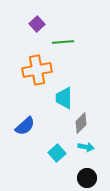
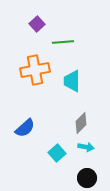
orange cross: moved 2 px left
cyan trapezoid: moved 8 px right, 17 px up
blue semicircle: moved 2 px down
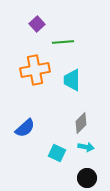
cyan trapezoid: moved 1 px up
cyan square: rotated 24 degrees counterclockwise
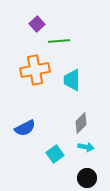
green line: moved 4 px left, 1 px up
blue semicircle: rotated 15 degrees clockwise
cyan square: moved 2 px left, 1 px down; rotated 30 degrees clockwise
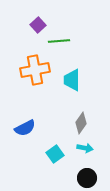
purple square: moved 1 px right, 1 px down
gray diamond: rotated 10 degrees counterclockwise
cyan arrow: moved 1 px left, 1 px down
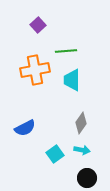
green line: moved 7 px right, 10 px down
cyan arrow: moved 3 px left, 2 px down
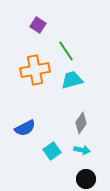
purple square: rotated 14 degrees counterclockwise
green line: rotated 60 degrees clockwise
cyan trapezoid: rotated 75 degrees clockwise
cyan square: moved 3 px left, 3 px up
black circle: moved 1 px left, 1 px down
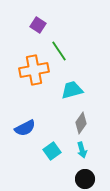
green line: moved 7 px left
orange cross: moved 1 px left
cyan trapezoid: moved 10 px down
cyan arrow: rotated 63 degrees clockwise
black circle: moved 1 px left
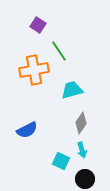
blue semicircle: moved 2 px right, 2 px down
cyan square: moved 9 px right, 10 px down; rotated 30 degrees counterclockwise
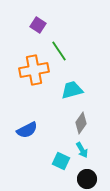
cyan arrow: rotated 14 degrees counterclockwise
black circle: moved 2 px right
